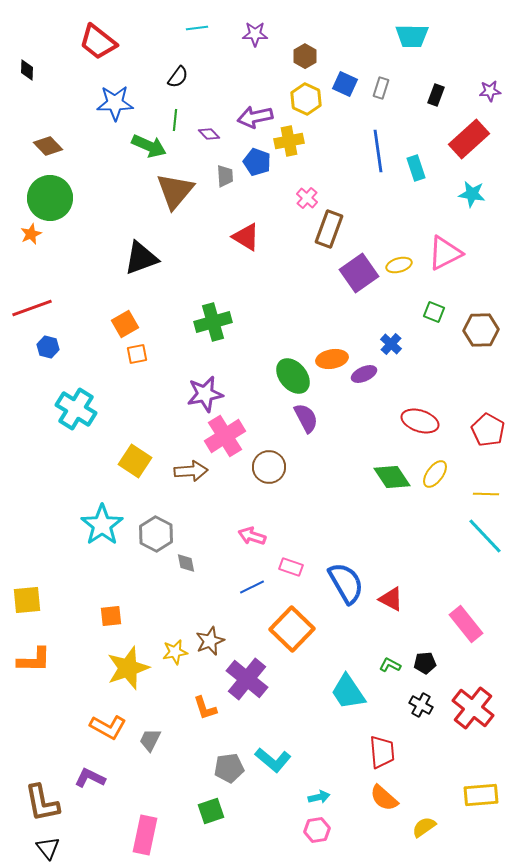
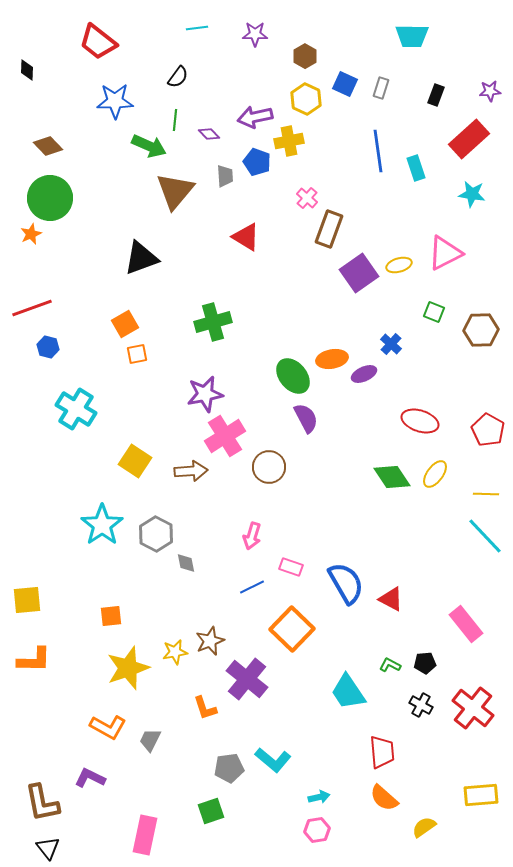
blue star at (115, 103): moved 2 px up
pink arrow at (252, 536): rotated 92 degrees counterclockwise
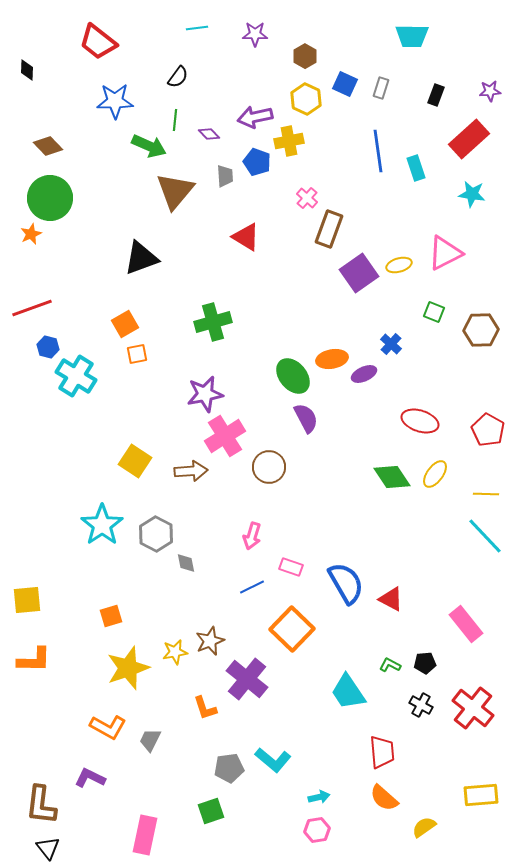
cyan cross at (76, 409): moved 33 px up
orange square at (111, 616): rotated 10 degrees counterclockwise
brown L-shape at (42, 803): moved 1 px left, 2 px down; rotated 18 degrees clockwise
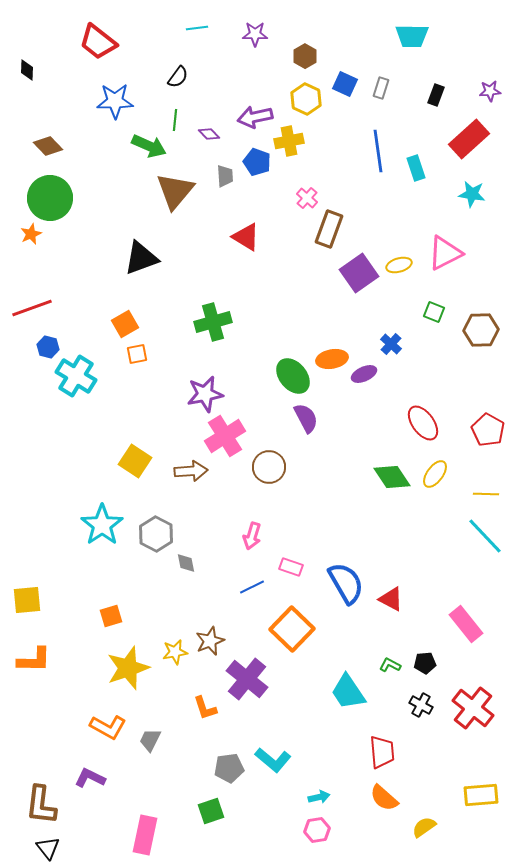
red ellipse at (420, 421): moved 3 px right, 2 px down; rotated 36 degrees clockwise
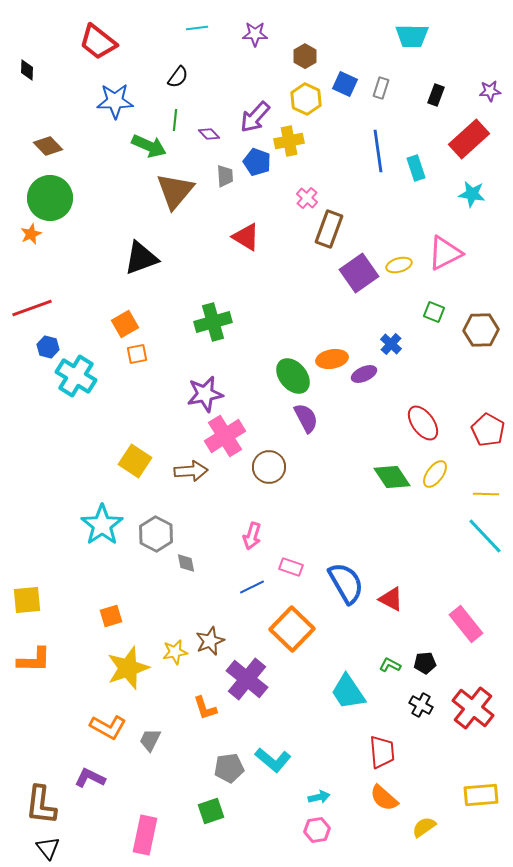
purple arrow at (255, 117): rotated 36 degrees counterclockwise
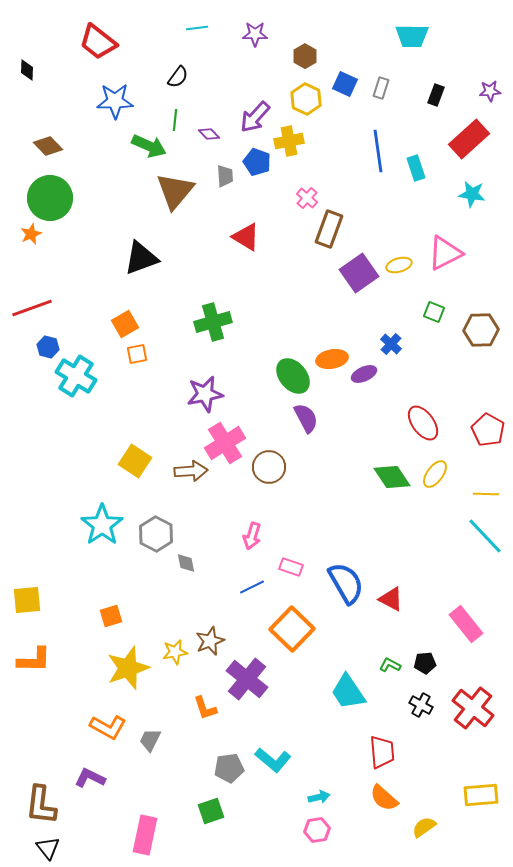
pink cross at (225, 436): moved 7 px down
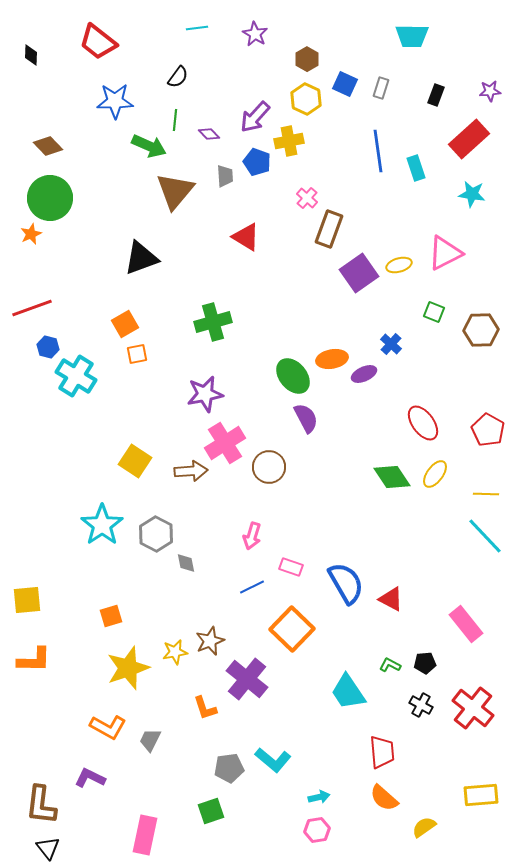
purple star at (255, 34): rotated 30 degrees clockwise
brown hexagon at (305, 56): moved 2 px right, 3 px down
black diamond at (27, 70): moved 4 px right, 15 px up
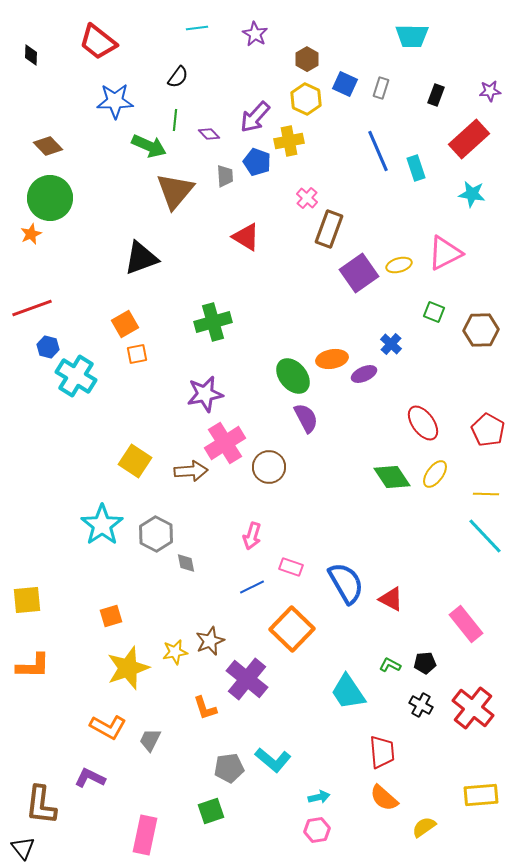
blue line at (378, 151): rotated 15 degrees counterclockwise
orange L-shape at (34, 660): moved 1 px left, 6 px down
black triangle at (48, 848): moved 25 px left
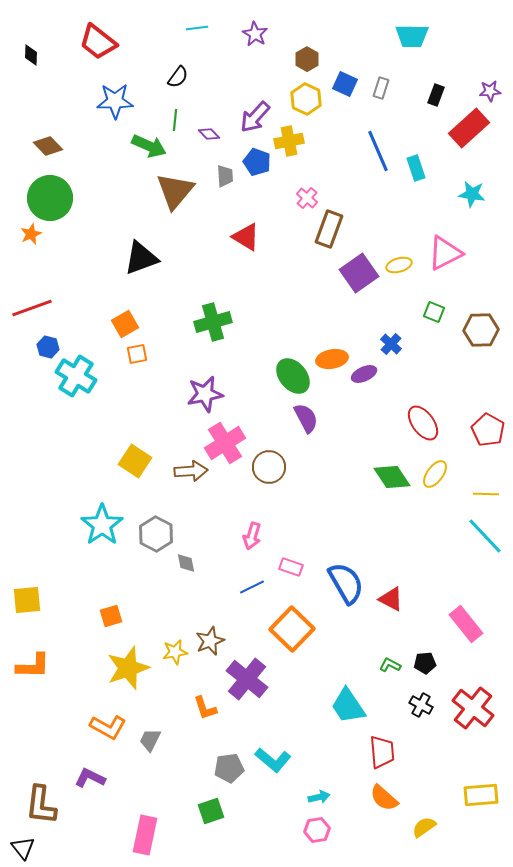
red rectangle at (469, 139): moved 11 px up
cyan trapezoid at (348, 692): moved 14 px down
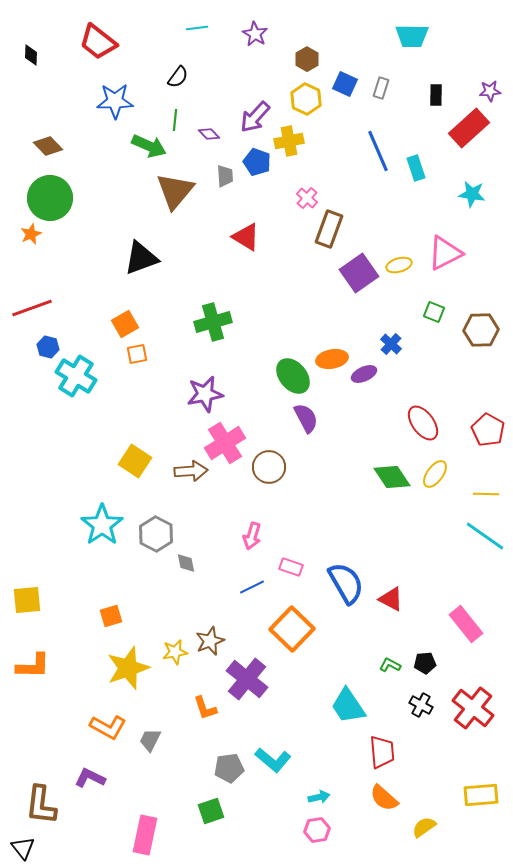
black rectangle at (436, 95): rotated 20 degrees counterclockwise
cyan line at (485, 536): rotated 12 degrees counterclockwise
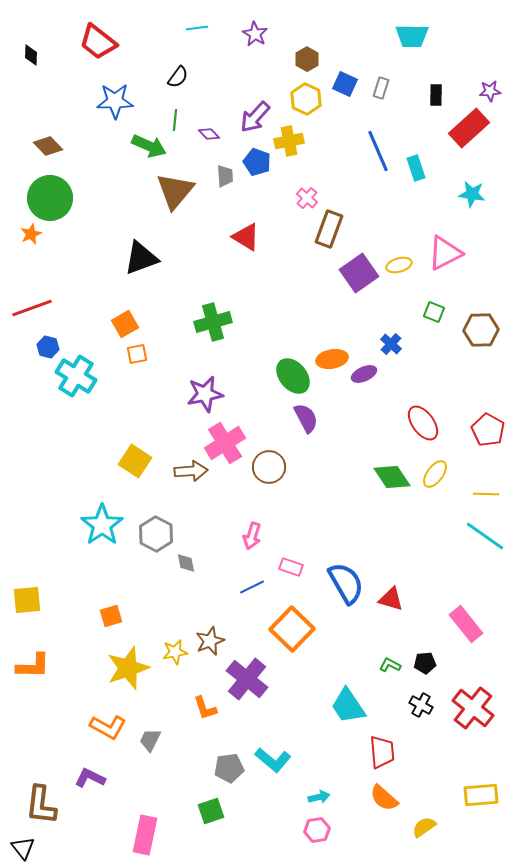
red triangle at (391, 599): rotated 12 degrees counterclockwise
